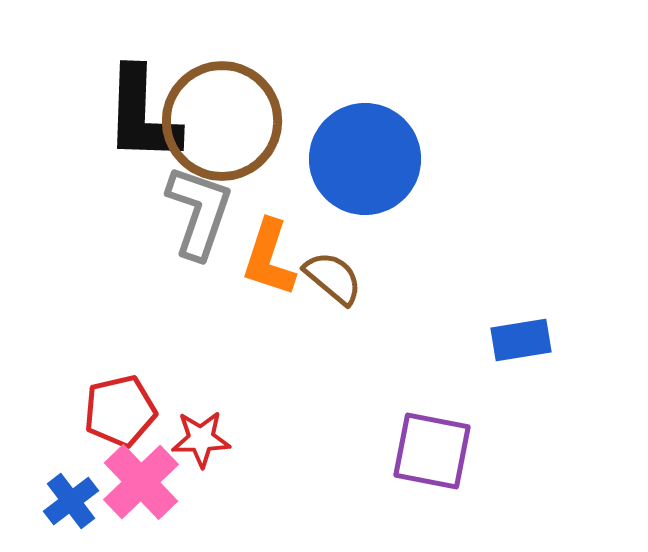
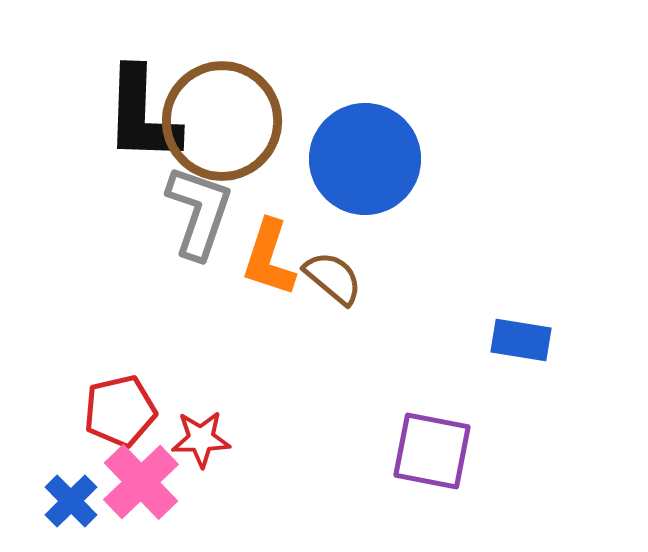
blue rectangle: rotated 18 degrees clockwise
blue cross: rotated 8 degrees counterclockwise
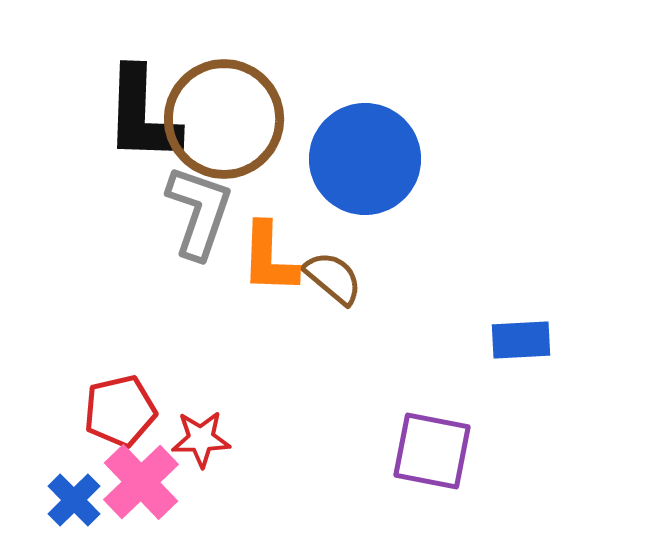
brown circle: moved 2 px right, 2 px up
orange L-shape: rotated 16 degrees counterclockwise
blue rectangle: rotated 12 degrees counterclockwise
blue cross: moved 3 px right, 1 px up
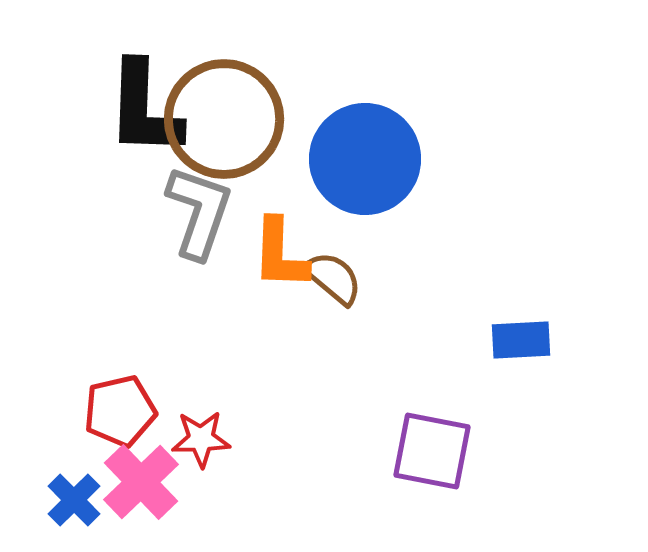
black L-shape: moved 2 px right, 6 px up
orange L-shape: moved 11 px right, 4 px up
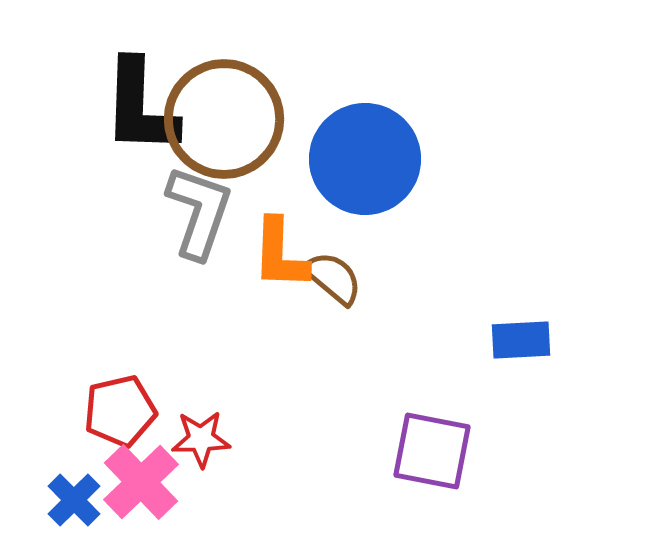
black L-shape: moved 4 px left, 2 px up
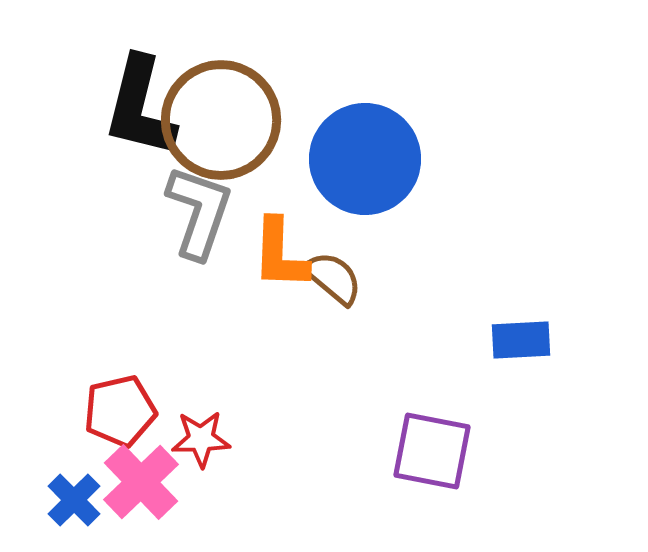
black L-shape: rotated 12 degrees clockwise
brown circle: moved 3 px left, 1 px down
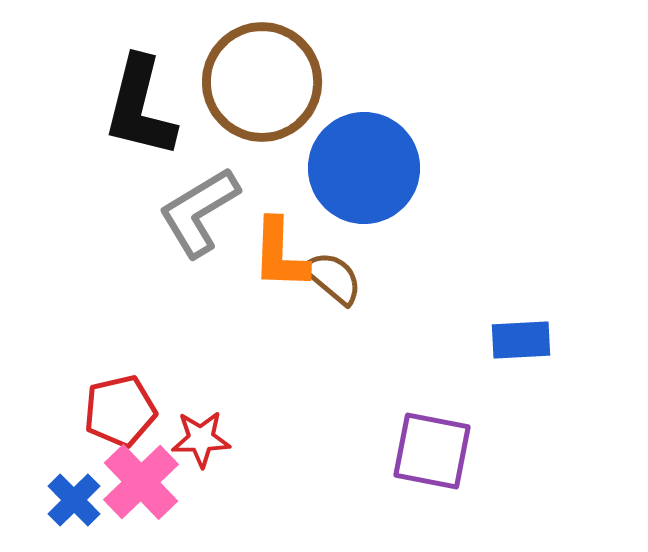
brown circle: moved 41 px right, 38 px up
blue circle: moved 1 px left, 9 px down
gray L-shape: rotated 140 degrees counterclockwise
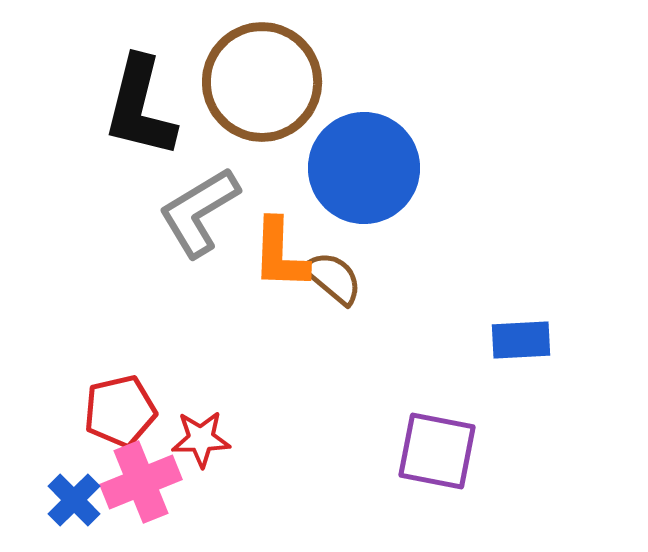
purple square: moved 5 px right
pink cross: rotated 22 degrees clockwise
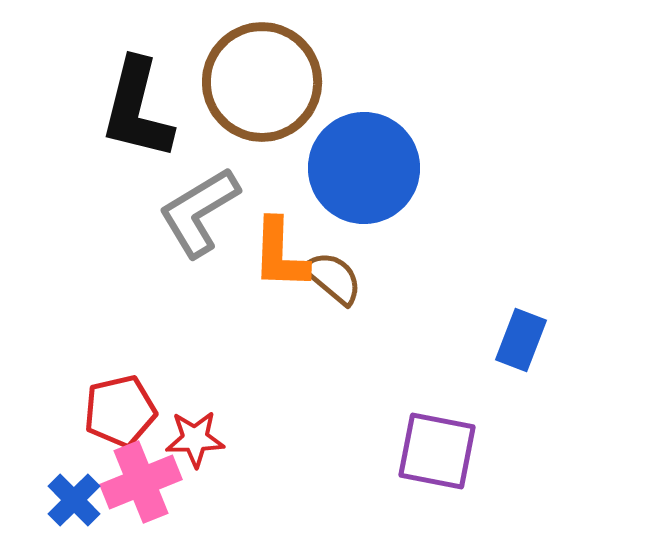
black L-shape: moved 3 px left, 2 px down
blue rectangle: rotated 66 degrees counterclockwise
red star: moved 6 px left
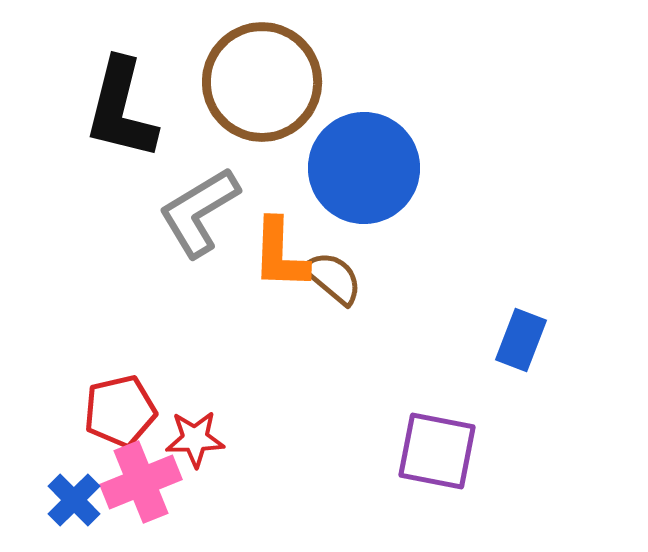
black L-shape: moved 16 px left
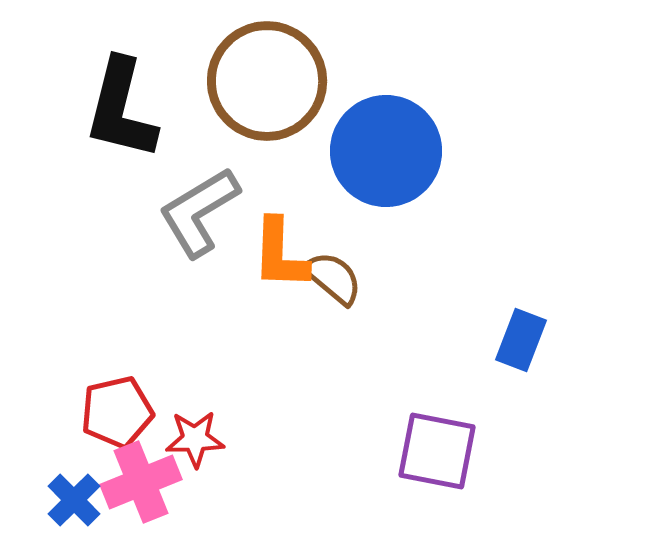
brown circle: moved 5 px right, 1 px up
blue circle: moved 22 px right, 17 px up
red pentagon: moved 3 px left, 1 px down
